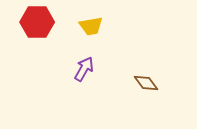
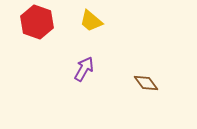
red hexagon: rotated 20 degrees clockwise
yellow trapezoid: moved 5 px up; rotated 50 degrees clockwise
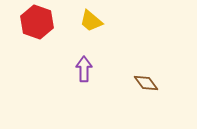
purple arrow: rotated 30 degrees counterclockwise
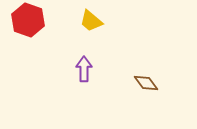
red hexagon: moved 9 px left, 2 px up
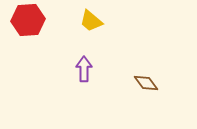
red hexagon: rotated 24 degrees counterclockwise
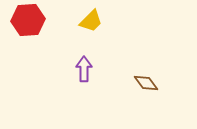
yellow trapezoid: rotated 85 degrees counterclockwise
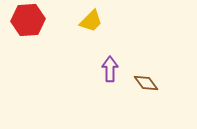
purple arrow: moved 26 px right
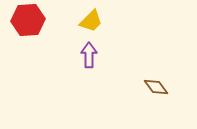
purple arrow: moved 21 px left, 14 px up
brown diamond: moved 10 px right, 4 px down
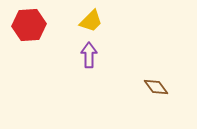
red hexagon: moved 1 px right, 5 px down
